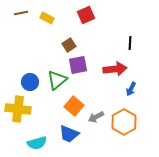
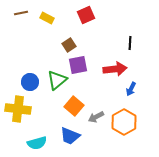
blue trapezoid: moved 1 px right, 2 px down
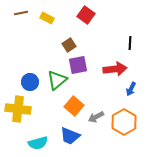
red square: rotated 30 degrees counterclockwise
cyan semicircle: moved 1 px right
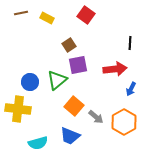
gray arrow: rotated 112 degrees counterclockwise
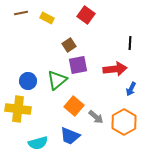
blue circle: moved 2 px left, 1 px up
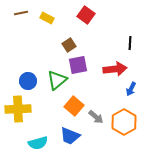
yellow cross: rotated 10 degrees counterclockwise
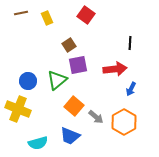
yellow rectangle: rotated 40 degrees clockwise
yellow cross: rotated 25 degrees clockwise
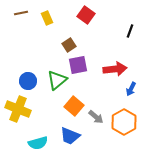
black line: moved 12 px up; rotated 16 degrees clockwise
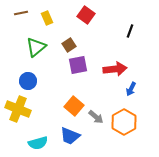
green triangle: moved 21 px left, 33 px up
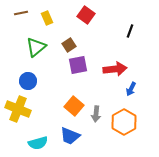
gray arrow: moved 3 px up; rotated 56 degrees clockwise
